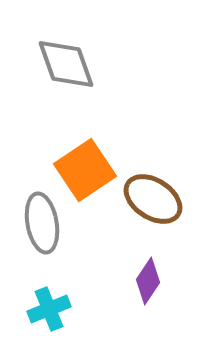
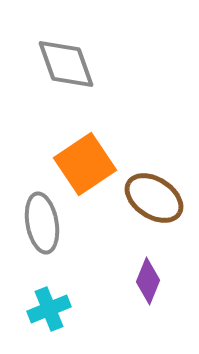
orange square: moved 6 px up
brown ellipse: moved 1 px right, 1 px up
purple diamond: rotated 12 degrees counterclockwise
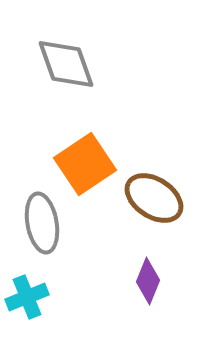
cyan cross: moved 22 px left, 12 px up
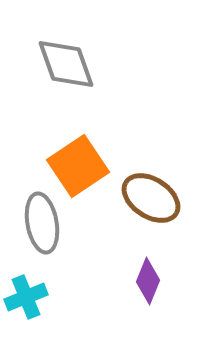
orange square: moved 7 px left, 2 px down
brown ellipse: moved 3 px left
cyan cross: moved 1 px left
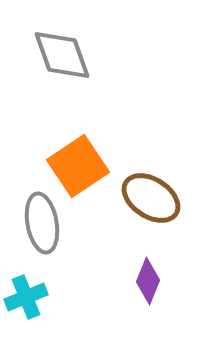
gray diamond: moved 4 px left, 9 px up
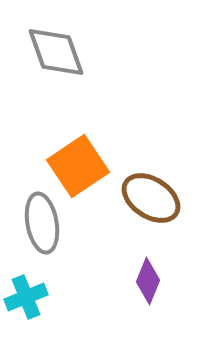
gray diamond: moved 6 px left, 3 px up
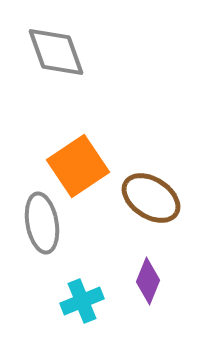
cyan cross: moved 56 px right, 4 px down
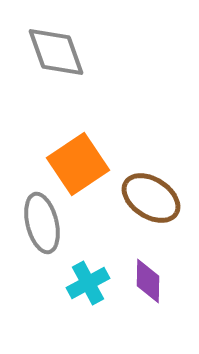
orange square: moved 2 px up
gray ellipse: rotated 4 degrees counterclockwise
purple diamond: rotated 21 degrees counterclockwise
cyan cross: moved 6 px right, 18 px up; rotated 6 degrees counterclockwise
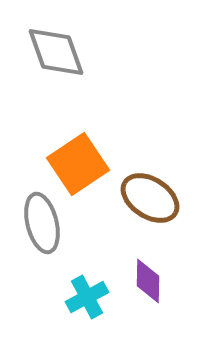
brown ellipse: moved 1 px left
cyan cross: moved 1 px left, 14 px down
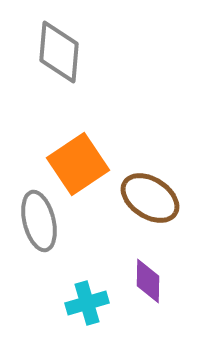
gray diamond: moved 3 px right; rotated 24 degrees clockwise
gray ellipse: moved 3 px left, 2 px up
cyan cross: moved 6 px down; rotated 12 degrees clockwise
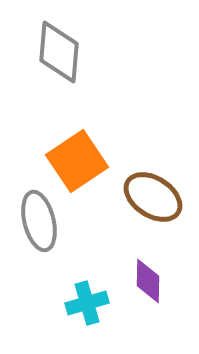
orange square: moved 1 px left, 3 px up
brown ellipse: moved 3 px right, 1 px up
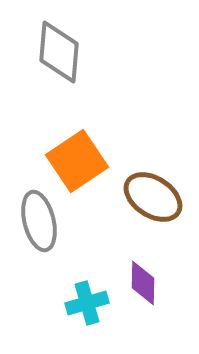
purple diamond: moved 5 px left, 2 px down
